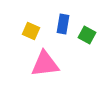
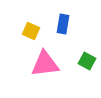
green square: moved 26 px down
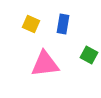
yellow square: moved 7 px up
green square: moved 2 px right, 6 px up
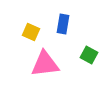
yellow square: moved 8 px down
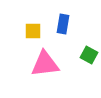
yellow square: moved 2 px right, 1 px up; rotated 24 degrees counterclockwise
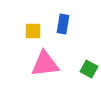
green square: moved 14 px down
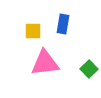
pink triangle: moved 1 px up
green square: rotated 18 degrees clockwise
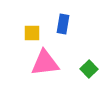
yellow square: moved 1 px left, 2 px down
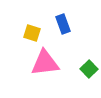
blue rectangle: rotated 30 degrees counterclockwise
yellow square: rotated 18 degrees clockwise
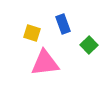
green square: moved 24 px up
